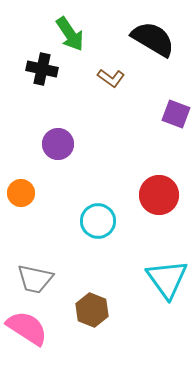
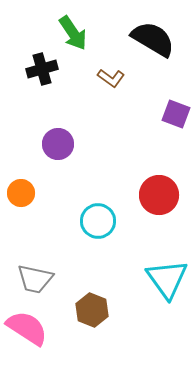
green arrow: moved 3 px right, 1 px up
black cross: rotated 28 degrees counterclockwise
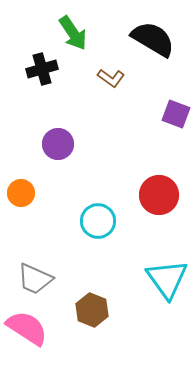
gray trapezoid: rotated 12 degrees clockwise
